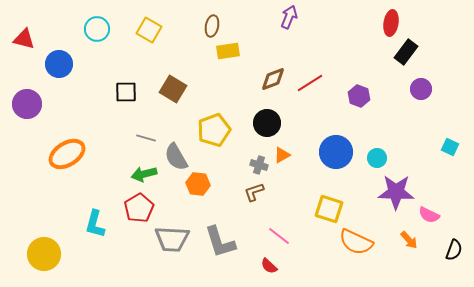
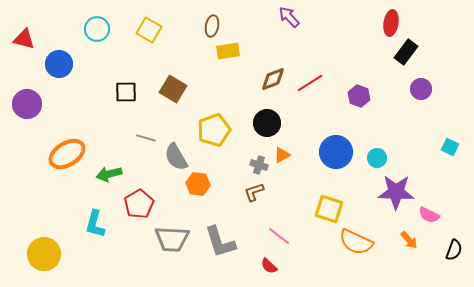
purple arrow at (289, 17): rotated 65 degrees counterclockwise
green arrow at (144, 174): moved 35 px left
red pentagon at (139, 208): moved 4 px up
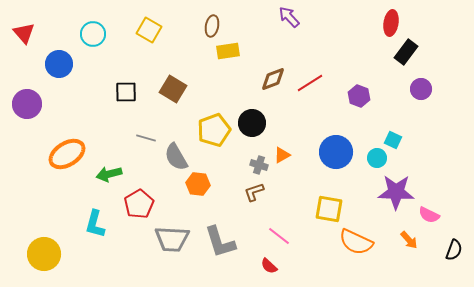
cyan circle at (97, 29): moved 4 px left, 5 px down
red triangle at (24, 39): moved 6 px up; rotated 35 degrees clockwise
black circle at (267, 123): moved 15 px left
cyan square at (450, 147): moved 57 px left, 7 px up
yellow square at (329, 209): rotated 8 degrees counterclockwise
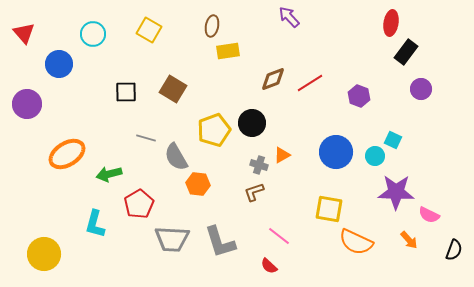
cyan circle at (377, 158): moved 2 px left, 2 px up
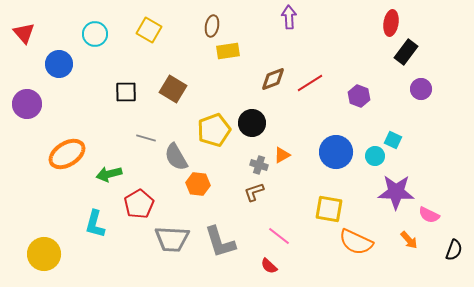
purple arrow at (289, 17): rotated 40 degrees clockwise
cyan circle at (93, 34): moved 2 px right
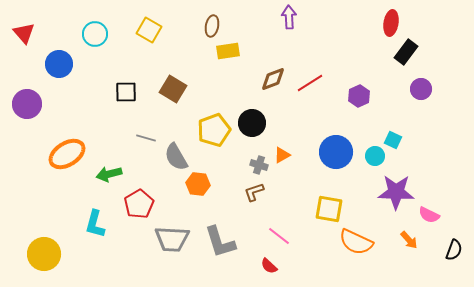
purple hexagon at (359, 96): rotated 15 degrees clockwise
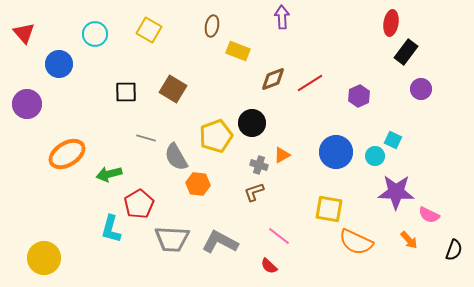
purple arrow at (289, 17): moved 7 px left
yellow rectangle at (228, 51): moved 10 px right; rotated 30 degrees clockwise
yellow pentagon at (214, 130): moved 2 px right, 6 px down
cyan L-shape at (95, 224): moved 16 px right, 5 px down
gray L-shape at (220, 242): rotated 135 degrees clockwise
yellow circle at (44, 254): moved 4 px down
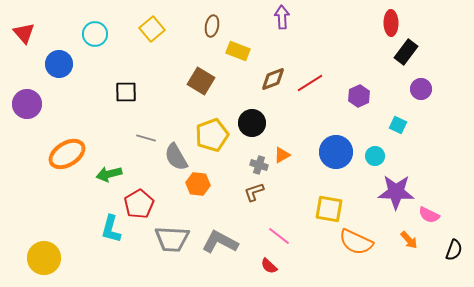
red ellipse at (391, 23): rotated 10 degrees counterclockwise
yellow square at (149, 30): moved 3 px right, 1 px up; rotated 20 degrees clockwise
brown square at (173, 89): moved 28 px right, 8 px up
yellow pentagon at (216, 136): moved 4 px left, 1 px up
cyan square at (393, 140): moved 5 px right, 15 px up
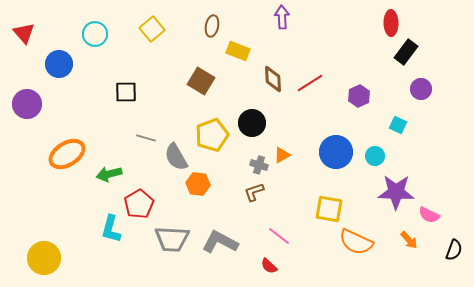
brown diamond at (273, 79): rotated 72 degrees counterclockwise
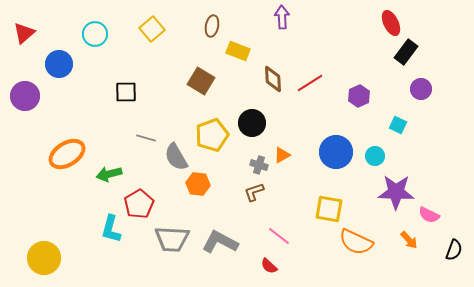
red ellipse at (391, 23): rotated 25 degrees counterclockwise
red triangle at (24, 33): rotated 30 degrees clockwise
purple circle at (27, 104): moved 2 px left, 8 px up
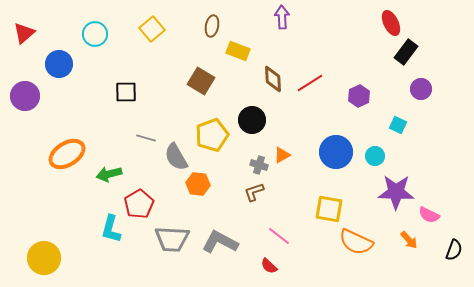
black circle at (252, 123): moved 3 px up
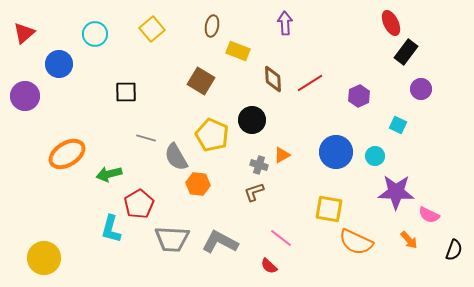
purple arrow at (282, 17): moved 3 px right, 6 px down
yellow pentagon at (212, 135): rotated 28 degrees counterclockwise
pink line at (279, 236): moved 2 px right, 2 px down
